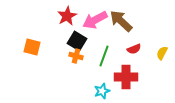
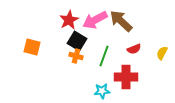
red star: moved 2 px right, 4 px down
cyan star: rotated 14 degrees clockwise
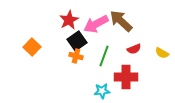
pink arrow: moved 1 px right, 4 px down
black square: rotated 24 degrees clockwise
orange square: rotated 30 degrees clockwise
yellow semicircle: rotated 88 degrees counterclockwise
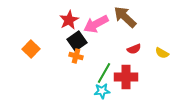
brown arrow: moved 4 px right, 4 px up
orange square: moved 1 px left, 2 px down
green line: moved 17 px down; rotated 10 degrees clockwise
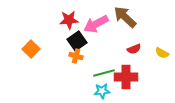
red star: rotated 24 degrees clockwise
green line: rotated 45 degrees clockwise
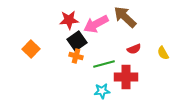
yellow semicircle: moved 1 px right; rotated 32 degrees clockwise
green line: moved 9 px up
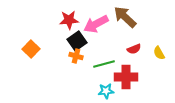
yellow semicircle: moved 4 px left
cyan star: moved 4 px right
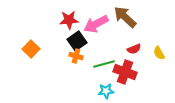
red cross: moved 1 px left, 5 px up; rotated 20 degrees clockwise
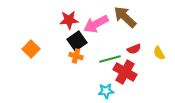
green line: moved 6 px right, 5 px up
red cross: rotated 10 degrees clockwise
